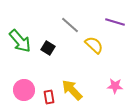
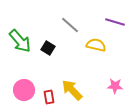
yellow semicircle: moved 2 px right; rotated 30 degrees counterclockwise
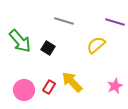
gray line: moved 6 px left, 4 px up; rotated 24 degrees counterclockwise
yellow semicircle: rotated 54 degrees counterclockwise
pink star: rotated 28 degrees counterclockwise
yellow arrow: moved 8 px up
red rectangle: moved 10 px up; rotated 40 degrees clockwise
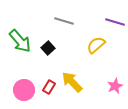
black square: rotated 16 degrees clockwise
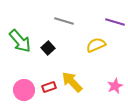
yellow semicircle: rotated 18 degrees clockwise
red rectangle: rotated 40 degrees clockwise
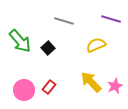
purple line: moved 4 px left, 3 px up
yellow arrow: moved 19 px right
red rectangle: rotated 32 degrees counterclockwise
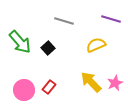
green arrow: moved 1 px down
pink star: moved 3 px up
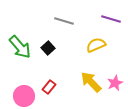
green arrow: moved 5 px down
pink circle: moved 6 px down
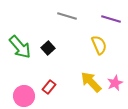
gray line: moved 3 px right, 5 px up
yellow semicircle: moved 3 px right; rotated 90 degrees clockwise
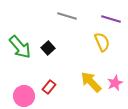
yellow semicircle: moved 3 px right, 3 px up
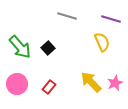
pink circle: moved 7 px left, 12 px up
